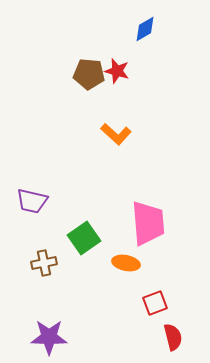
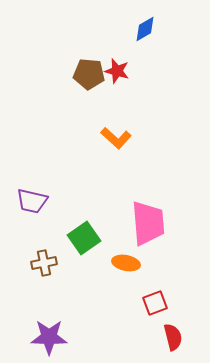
orange L-shape: moved 4 px down
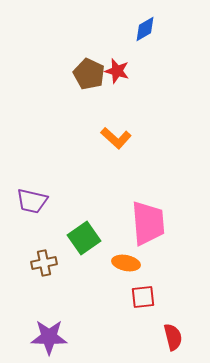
brown pentagon: rotated 20 degrees clockwise
red square: moved 12 px left, 6 px up; rotated 15 degrees clockwise
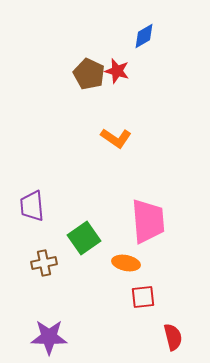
blue diamond: moved 1 px left, 7 px down
orange L-shape: rotated 8 degrees counterclockwise
purple trapezoid: moved 5 px down; rotated 72 degrees clockwise
pink trapezoid: moved 2 px up
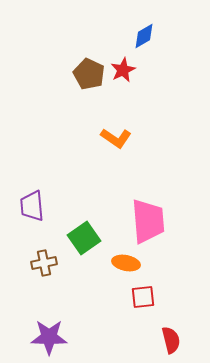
red star: moved 6 px right, 1 px up; rotated 30 degrees clockwise
red semicircle: moved 2 px left, 3 px down
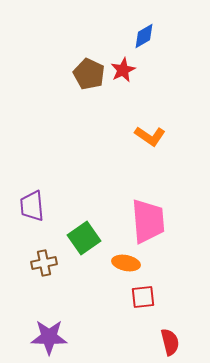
orange L-shape: moved 34 px right, 2 px up
red semicircle: moved 1 px left, 2 px down
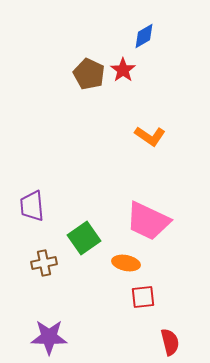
red star: rotated 10 degrees counterclockwise
pink trapezoid: rotated 120 degrees clockwise
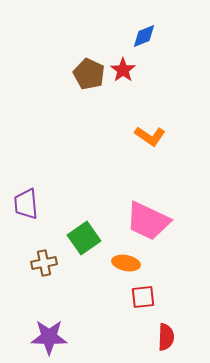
blue diamond: rotated 8 degrees clockwise
purple trapezoid: moved 6 px left, 2 px up
red semicircle: moved 4 px left, 5 px up; rotated 16 degrees clockwise
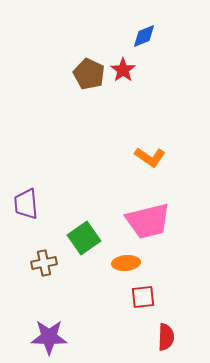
orange L-shape: moved 21 px down
pink trapezoid: rotated 39 degrees counterclockwise
orange ellipse: rotated 16 degrees counterclockwise
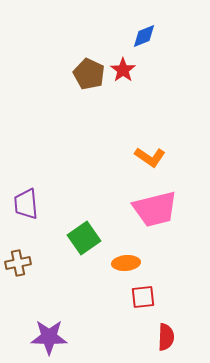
pink trapezoid: moved 7 px right, 12 px up
brown cross: moved 26 px left
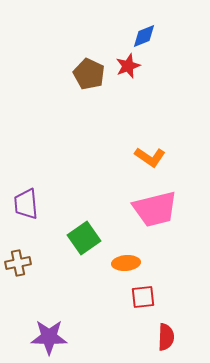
red star: moved 5 px right, 4 px up; rotated 15 degrees clockwise
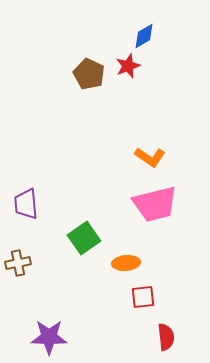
blue diamond: rotated 8 degrees counterclockwise
pink trapezoid: moved 5 px up
red semicircle: rotated 8 degrees counterclockwise
